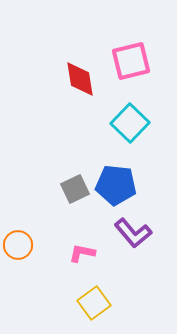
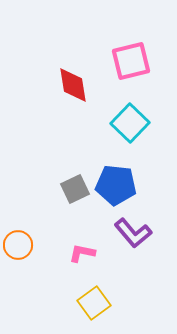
red diamond: moved 7 px left, 6 px down
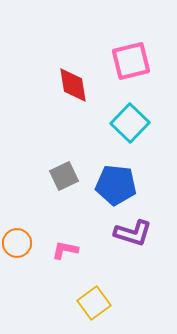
gray square: moved 11 px left, 13 px up
purple L-shape: rotated 33 degrees counterclockwise
orange circle: moved 1 px left, 2 px up
pink L-shape: moved 17 px left, 3 px up
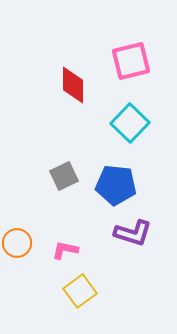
red diamond: rotated 9 degrees clockwise
yellow square: moved 14 px left, 12 px up
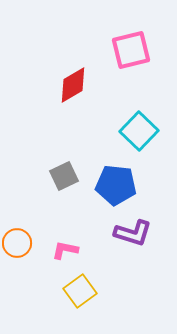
pink square: moved 11 px up
red diamond: rotated 60 degrees clockwise
cyan square: moved 9 px right, 8 px down
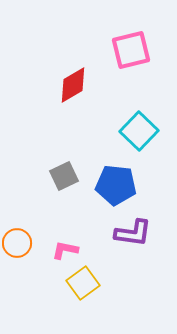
purple L-shape: rotated 9 degrees counterclockwise
yellow square: moved 3 px right, 8 px up
